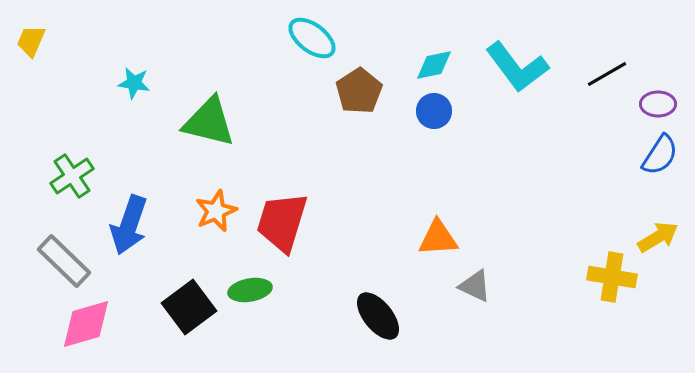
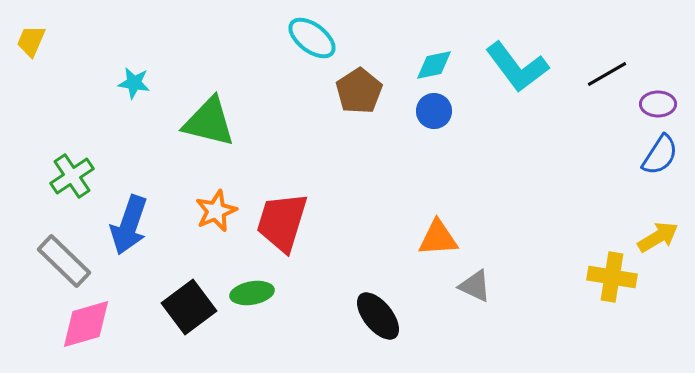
green ellipse: moved 2 px right, 3 px down
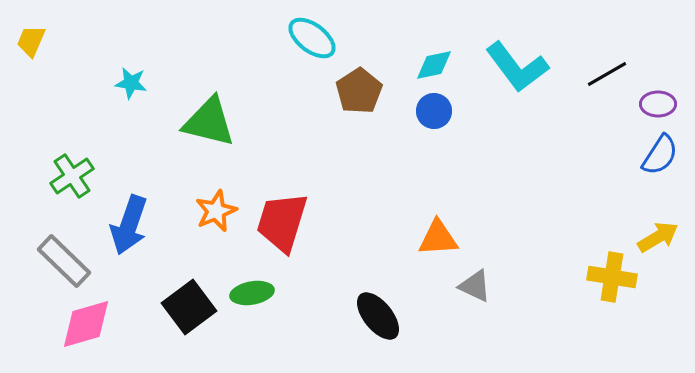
cyan star: moved 3 px left
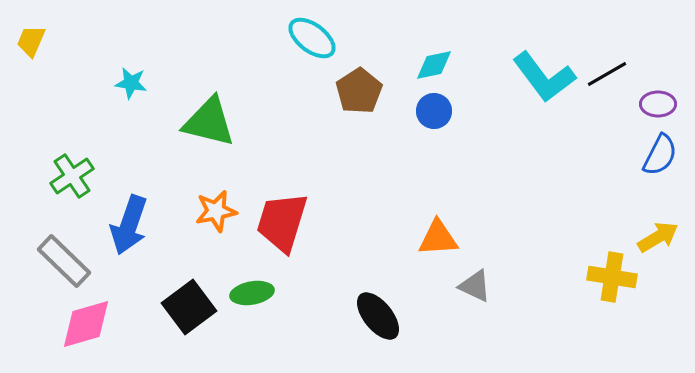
cyan L-shape: moved 27 px right, 10 px down
blue semicircle: rotated 6 degrees counterclockwise
orange star: rotated 12 degrees clockwise
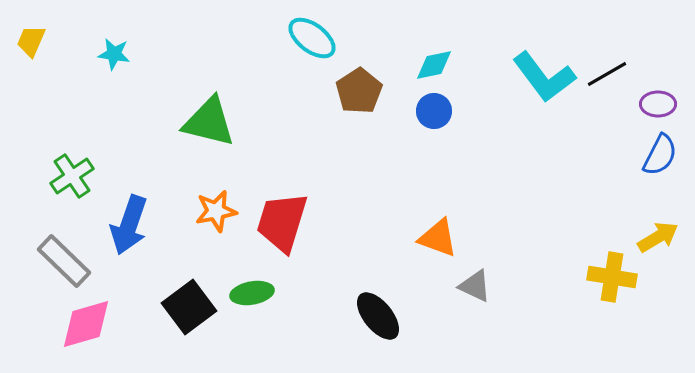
cyan star: moved 17 px left, 29 px up
orange triangle: rotated 24 degrees clockwise
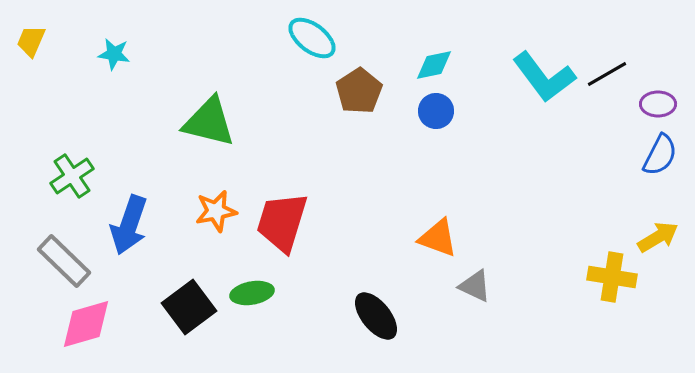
blue circle: moved 2 px right
black ellipse: moved 2 px left
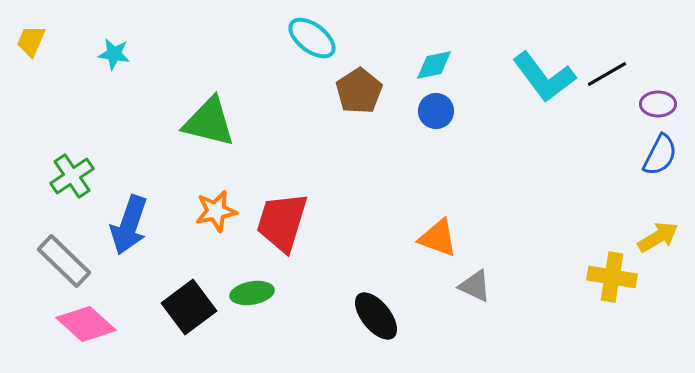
pink diamond: rotated 58 degrees clockwise
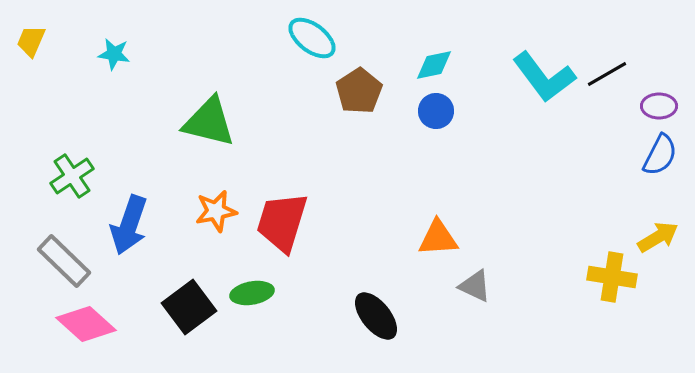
purple ellipse: moved 1 px right, 2 px down
orange triangle: rotated 24 degrees counterclockwise
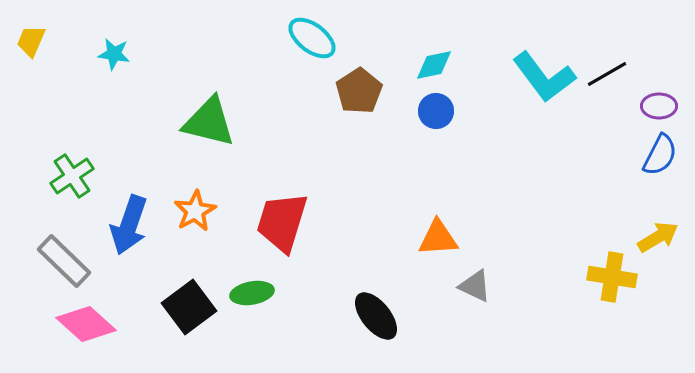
orange star: moved 21 px left; rotated 18 degrees counterclockwise
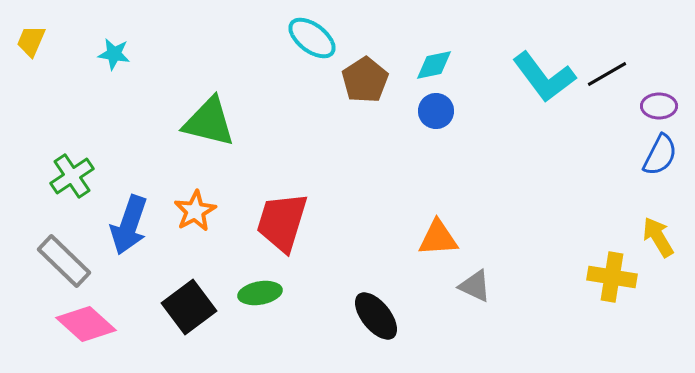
brown pentagon: moved 6 px right, 11 px up
yellow arrow: rotated 90 degrees counterclockwise
green ellipse: moved 8 px right
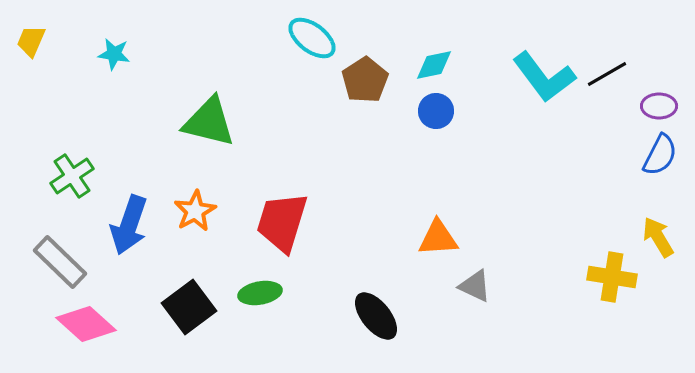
gray rectangle: moved 4 px left, 1 px down
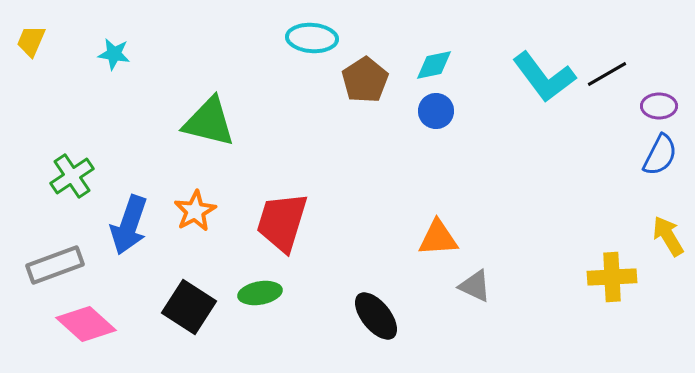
cyan ellipse: rotated 33 degrees counterclockwise
yellow arrow: moved 10 px right, 1 px up
gray rectangle: moved 5 px left, 3 px down; rotated 64 degrees counterclockwise
yellow cross: rotated 12 degrees counterclockwise
black square: rotated 20 degrees counterclockwise
